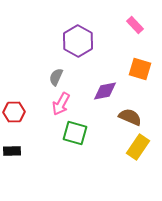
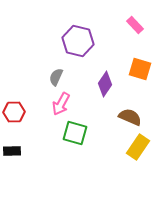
purple hexagon: rotated 16 degrees counterclockwise
purple diamond: moved 7 px up; rotated 45 degrees counterclockwise
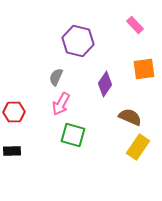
orange square: moved 4 px right; rotated 25 degrees counterclockwise
green square: moved 2 px left, 2 px down
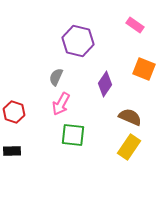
pink rectangle: rotated 12 degrees counterclockwise
orange square: rotated 30 degrees clockwise
red hexagon: rotated 20 degrees clockwise
green square: rotated 10 degrees counterclockwise
yellow rectangle: moved 9 px left
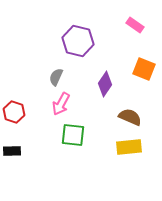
yellow rectangle: rotated 50 degrees clockwise
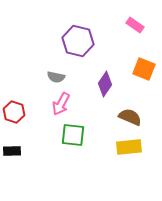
gray semicircle: rotated 102 degrees counterclockwise
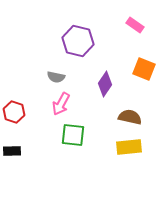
brown semicircle: rotated 10 degrees counterclockwise
